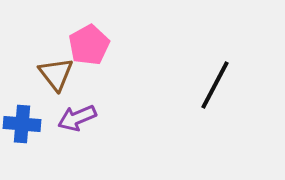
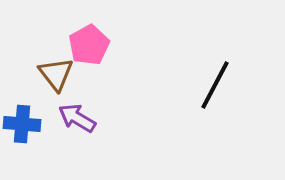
purple arrow: rotated 54 degrees clockwise
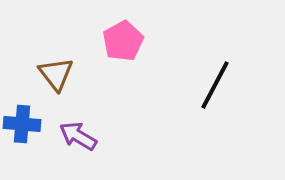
pink pentagon: moved 34 px right, 4 px up
purple arrow: moved 1 px right, 18 px down
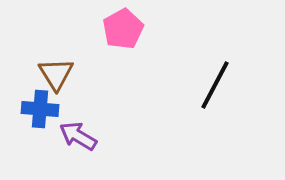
pink pentagon: moved 12 px up
brown triangle: rotated 6 degrees clockwise
blue cross: moved 18 px right, 15 px up
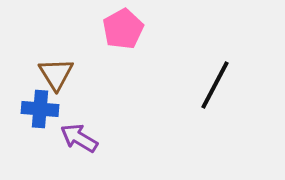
purple arrow: moved 1 px right, 2 px down
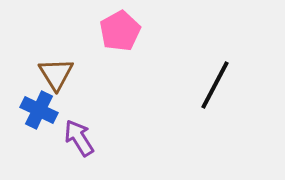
pink pentagon: moved 3 px left, 2 px down
blue cross: moved 1 px left, 1 px down; rotated 21 degrees clockwise
purple arrow: rotated 27 degrees clockwise
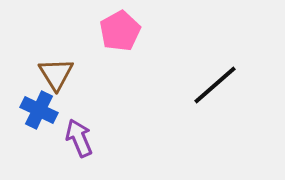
black line: rotated 21 degrees clockwise
purple arrow: rotated 9 degrees clockwise
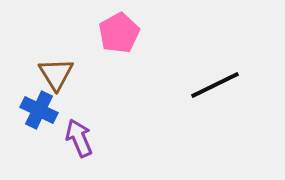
pink pentagon: moved 1 px left, 2 px down
black line: rotated 15 degrees clockwise
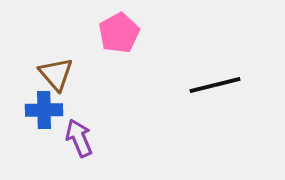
brown triangle: rotated 9 degrees counterclockwise
black line: rotated 12 degrees clockwise
blue cross: moved 5 px right; rotated 27 degrees counterclockwise
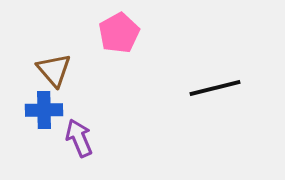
brown triangle: moved 2 px left, 4 px up
black line: moved 3 px down
